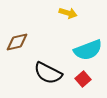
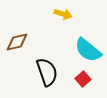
yellow arrow: moved 5 px left, 1 px down
cyan semicircle: rotated 60 degrees clockwise
black semicircle: moved 1 px left, 1 px up; rotated 136 degrees counterclockwise
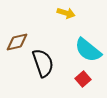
yellow arrow: moved 3 px right, 1 px up
black semicircle: moved 4 px left, 9 px up
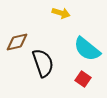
yellow arrow: moved 5 px left
cyan semicircle: moved 1 px left, 1 px up
red square: rotated 14 degrees counterclockwise
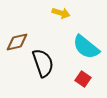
cyan semicircle: moved 1 px left, 2 px up
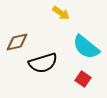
yellow arrow: rotated 18 degrees clockwise
black semicircle: rotated 92 degrees clockwise
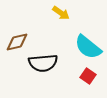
cyan semicircle: moved 2 px right
black semicircle: rotated 12 degrees clockwise
red square: moved 5 px right, 3 px up
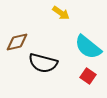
black semicircle: rotated 20 degrees clockwise
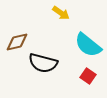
cyan semicircle: moved 2 px up
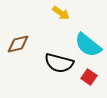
brown diamond: moved 1 px right, 2 px down
black semicircle: moved 16 px right
red square: moved 1 px right, 1 px down
